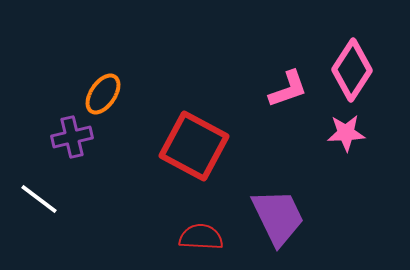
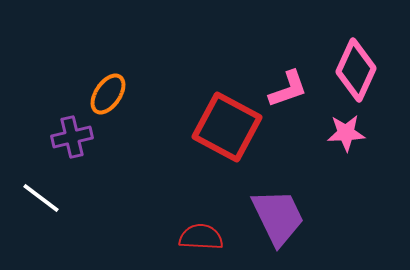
pink diamond: moved 4 px right; rotated 8 degrees counterclockwise
orange ellipse: moved 5 px right
red square: moved 33 px right, 19 px up
white line: moved 2 px right, 1 px up
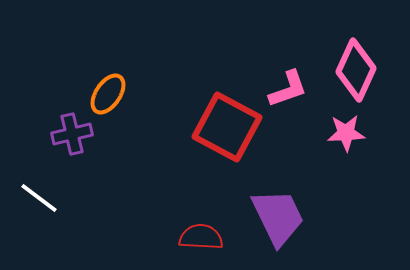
purple cross: moved 3 px up
white line: moved 2 px left
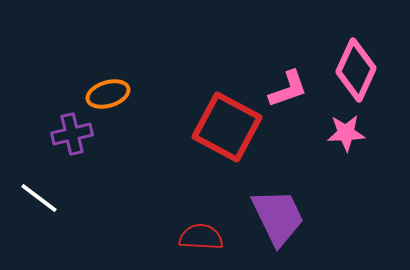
orange ellipse: rotated 39 degrees clockwise
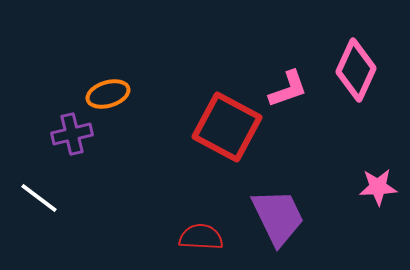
pink star: moved 32 px right, 54 px down
